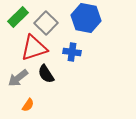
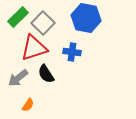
gray square: moved 3 px left
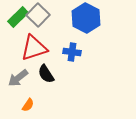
blue hexagon: rotated 16 degrees clockwise
gray square: moved 5 px left, 8 px up
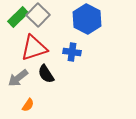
blue hexagon: moved 1 px right, 1 px down
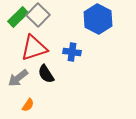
blue hexagon: moved 11 px right
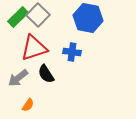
blue hexagon: moved 10 px left, 1 px up; rotated 16 degrees counterclockwise
